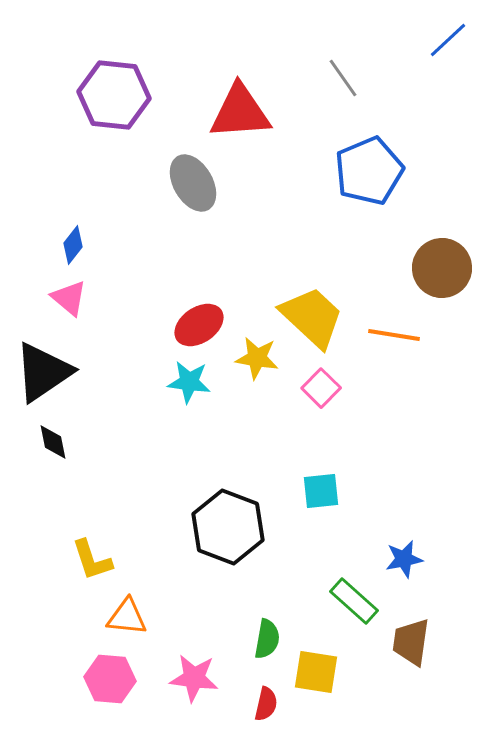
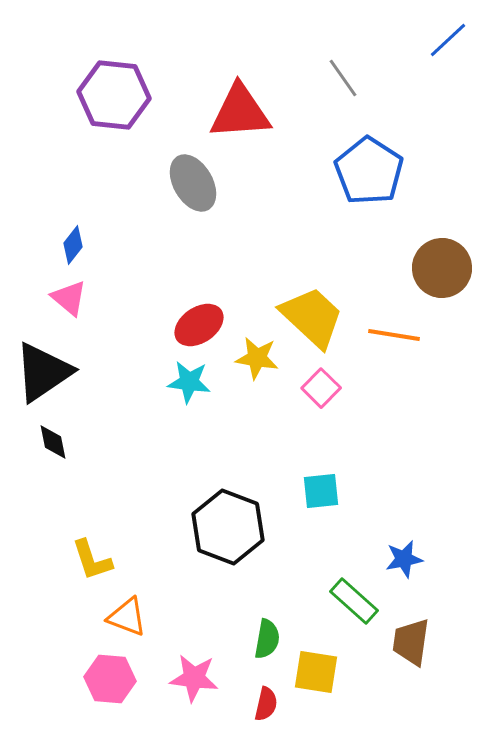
blue pentagon: rotated 16 degrees counterclockwise
orange triangle: rotated 15 degrees clockwise
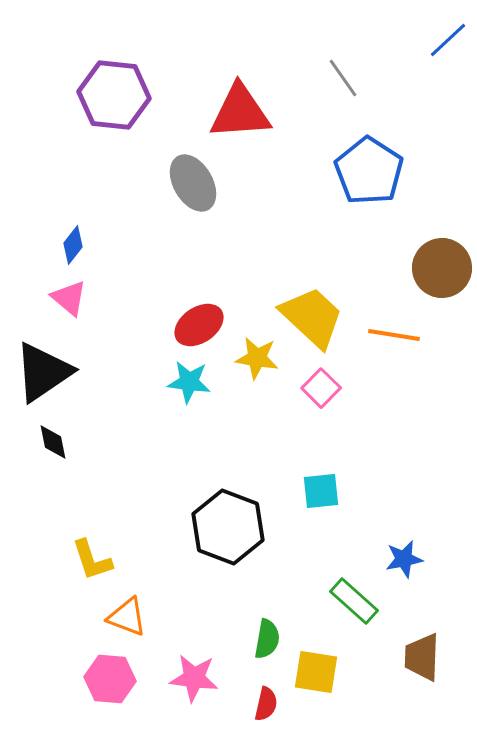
brown trapezoid: moved 11 px right, 15 px down; rotated 6 degrees counterclockwise
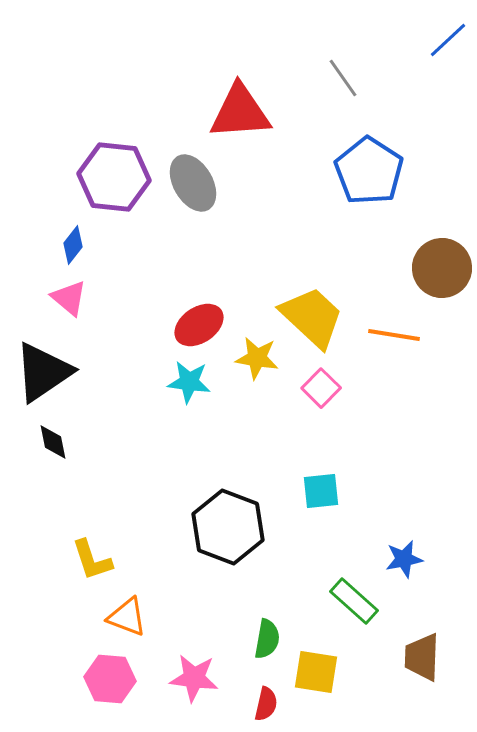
purple hexagon: moved 82 px down
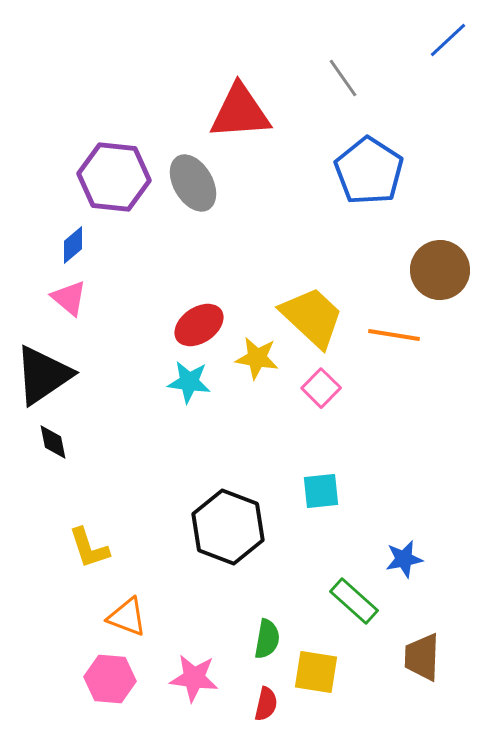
blue diamond: rotated 12 degrees clockwise
brown circle: moved 2 px left, 2 px down
black triangle: moved 3 px down
yellow L-shape: moved 3 px left, 12 px up
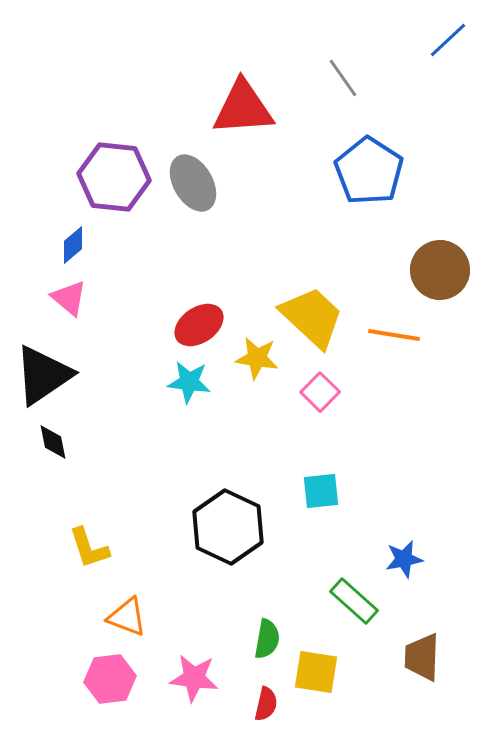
red triangle: moved 3 px right, 4 px up
pink square: moved 1 px left, 4 px down
black hexagon: rotated 4 degrees clockwise
pink hexagon: rotated 12 degrees counterclockwise
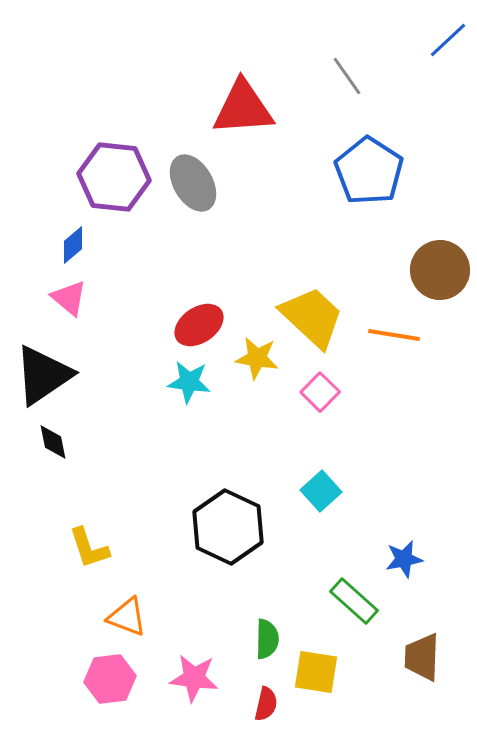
gray line: moved 4 px right, 2 px up
cyan square: rotated 36 degrees counterclockwise
green semicircle: rotated 9 degrees counterclockwise
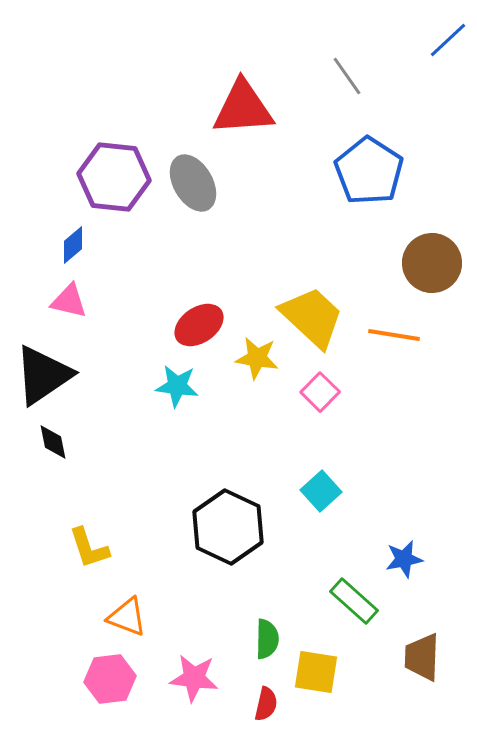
brown circle: moved 8 px left, 7 px up
pink triangle: moved 3 px down; rotated 27 degrees counterclockwise
cyan star: moved 12 px left, 4 px down
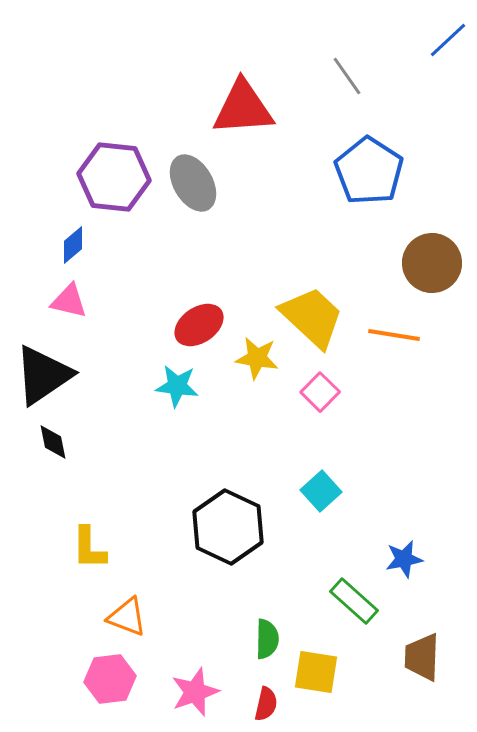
yellow L-shape: rotated 18 degrees clockwise
pink star: moved 1 px right, 14 px down; rotated 27 degrees counterclockwise
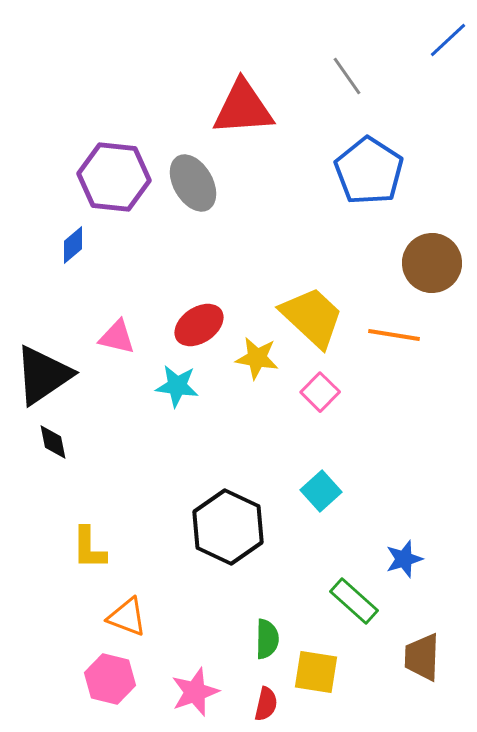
pink triangle: moved 48 px right, 36 px down
blue star: rotated 6 degrees counterclockwise
pink hexagon: rotated 21 degrees clockwise
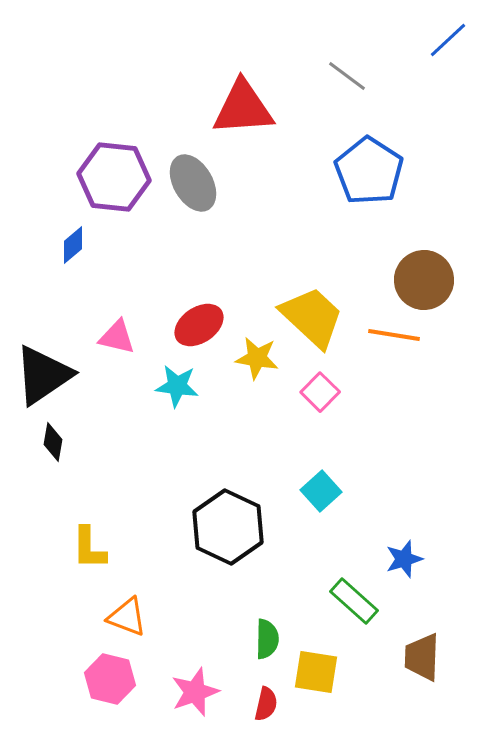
gray line: rotated 18 degrees counterclockwise
brown circle: moved 8 px left, 17 px down
black diamond: rotated 21 degrees clockwise
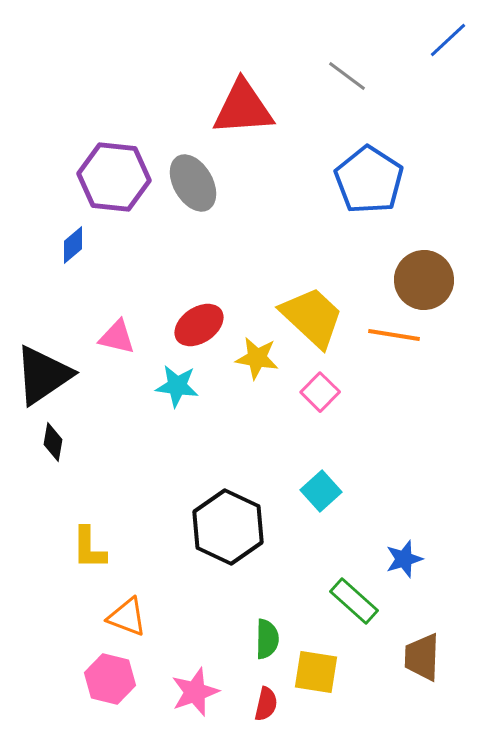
blue pentagon: moved 9 px down
